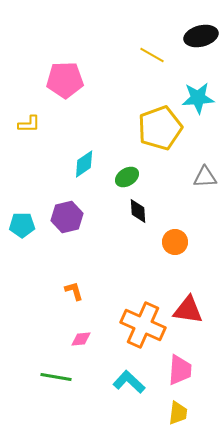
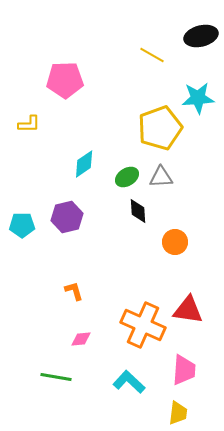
gray triangle: moved 44 px left
pink trapezoid: moved 4 px right
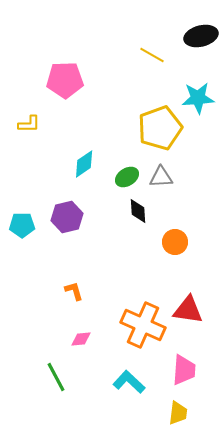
green line: rotated 52 degrees clockwise
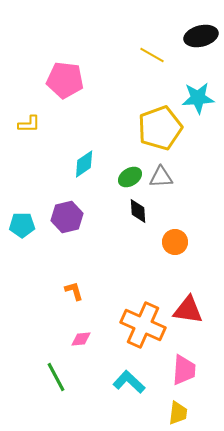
pink pentagon: rotated 9 degrees clockwise
green ellipse: moved 3 px right
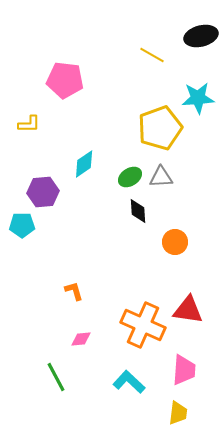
purple hexagon: moved 24 px left, 25 px up; rotated 8 degrees clockwise
